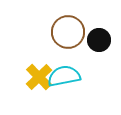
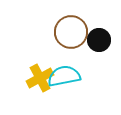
brown circle: moved 3 px right
yellow cross: moved 1 px right, 1 px down; rotated 16 degrees clockwise
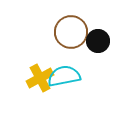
black circle: moved 1 px left, 1 px down
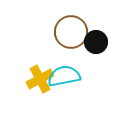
black circle: moved 2 px left, 1 px down
yellow cross: moved 1 px down
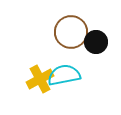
cyan semicircle: moved 1 px up
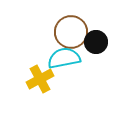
cyan semicircle: moved 17 px up
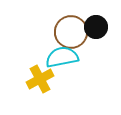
black circle: moved 15 px up
cyan semicircle: moved 2 px left, 1 px up
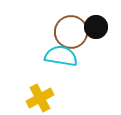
cyan semicircle: moved 1 px left, 1 px up; rotated 20 degrees clockwise
yellow cross: moved 19 px down
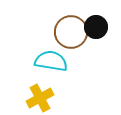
cyan semicircle: moved 10 px left, 5 px down
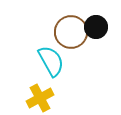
cyan semicircle: rotated 52 degrees clockwise
